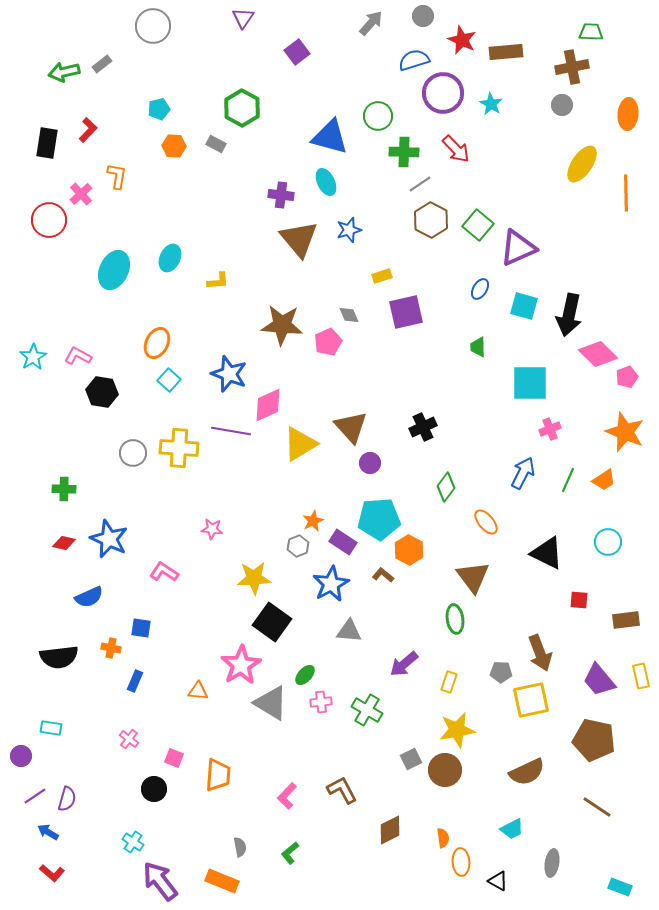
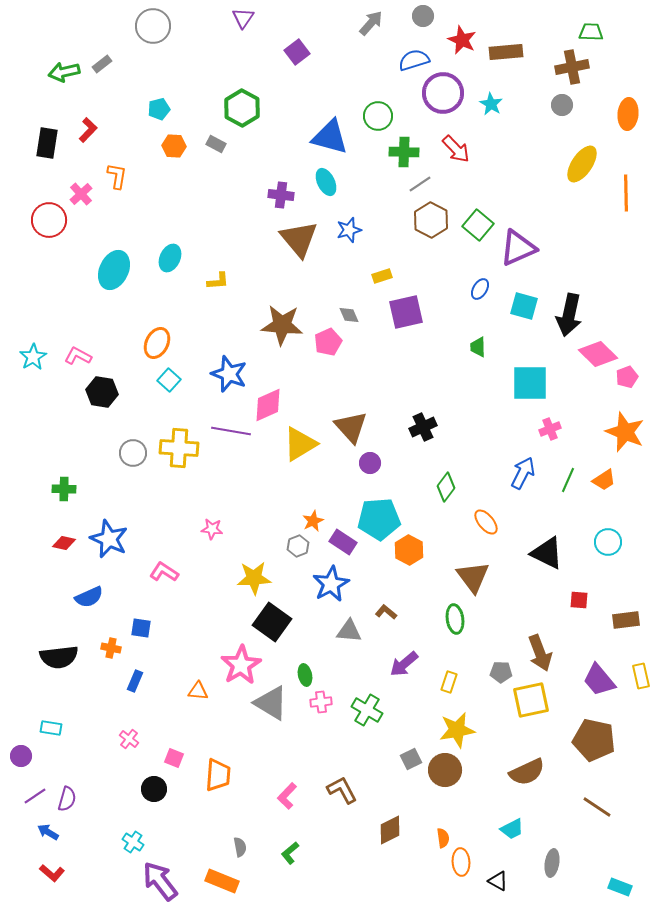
brown L-shape at (383, 575): moved 3 px right, 37 px down
green ellipse at (305, 675): rotated 55 degrees counterclockwise
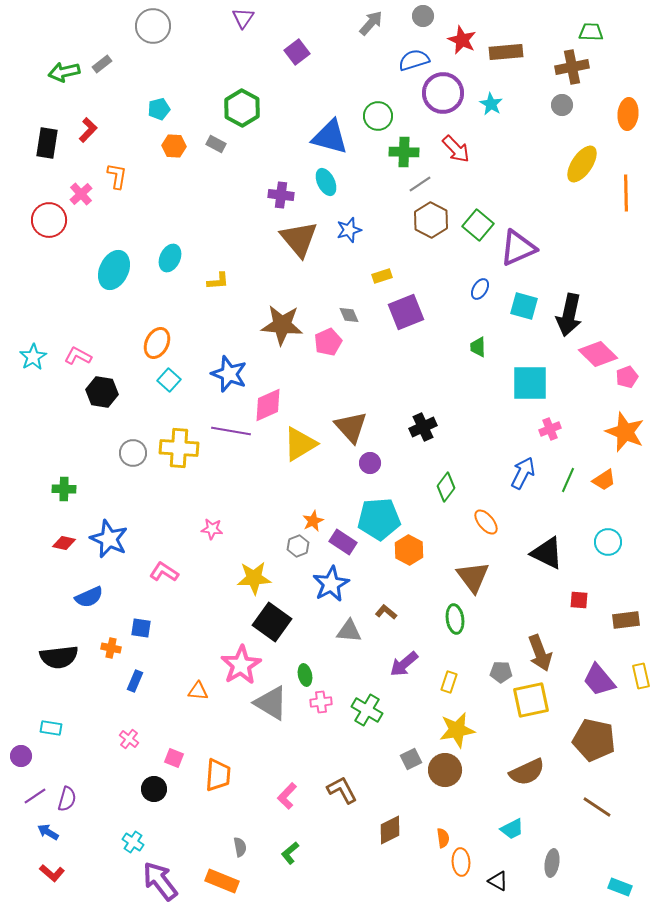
purple square at (406, 312): rotated 9 degrees counterclockwise
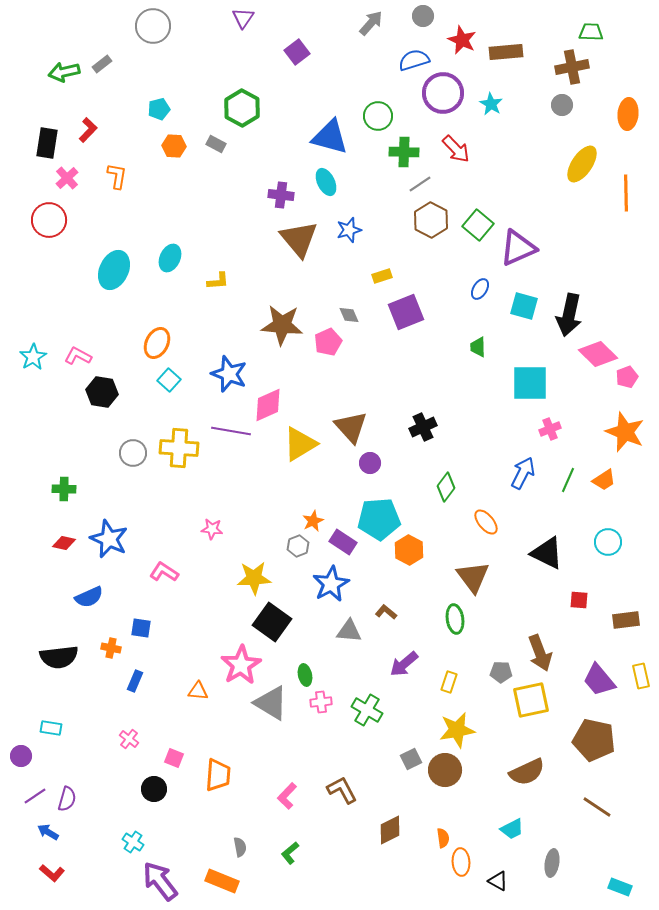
pink cross at (81, 194): moved 14 px left, 16 px up
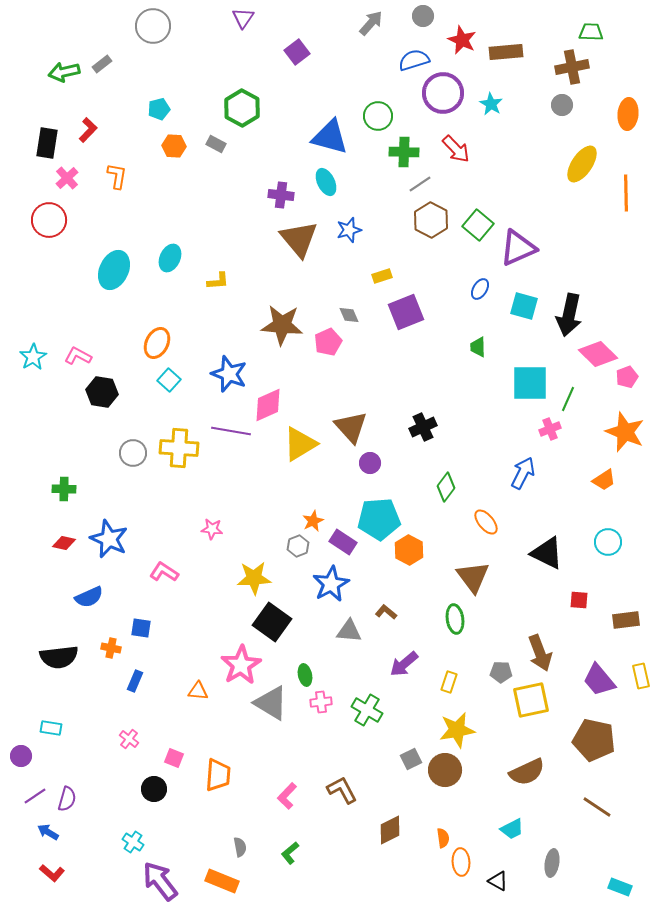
green line at (568, 480): moved 81 px up
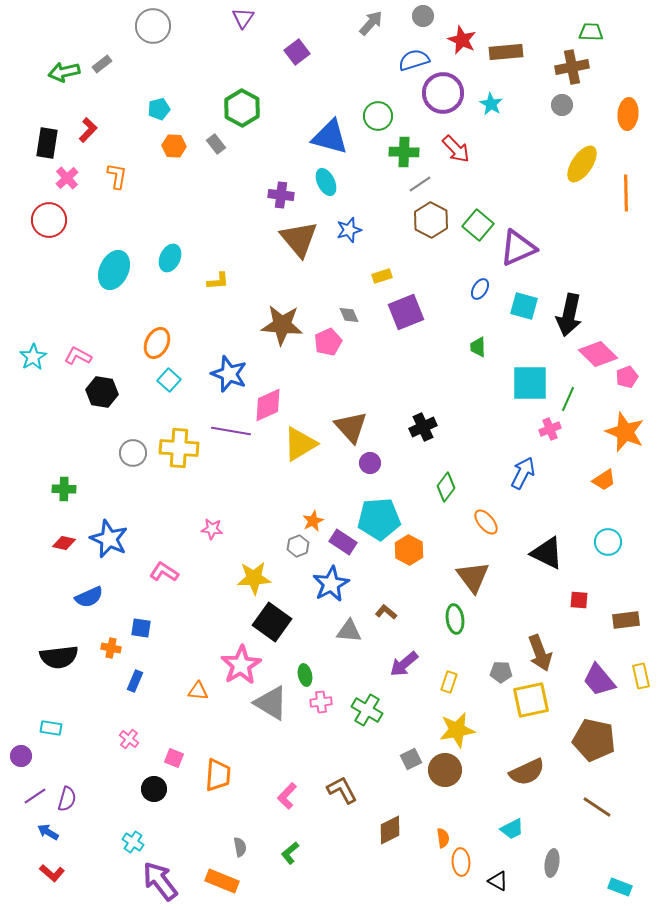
gray rectangle at (216, 144): rotated 24 degrees clockwise
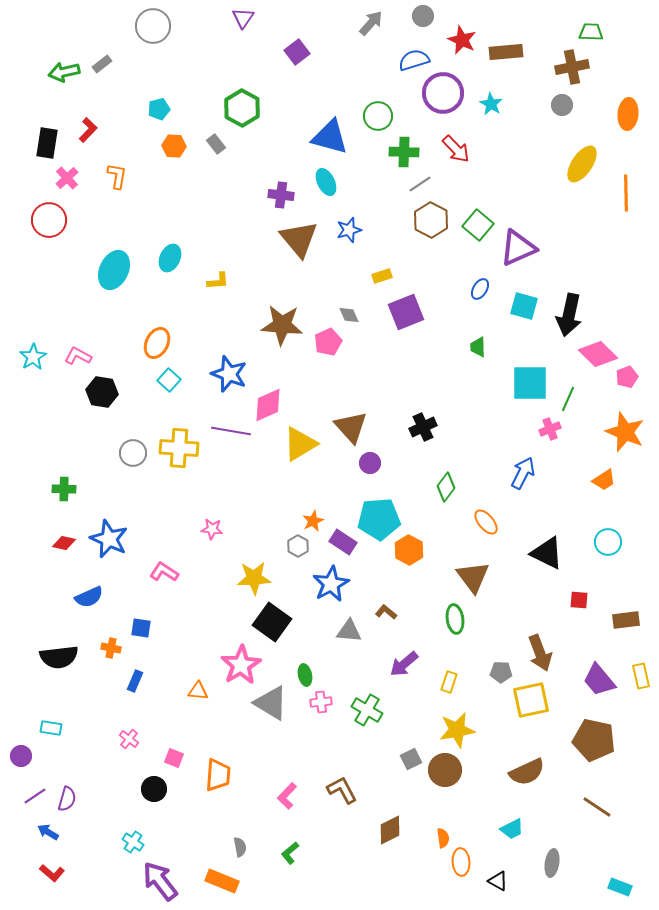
gray hexagon at (298, 546): rotated 10 degrees counterclockwise
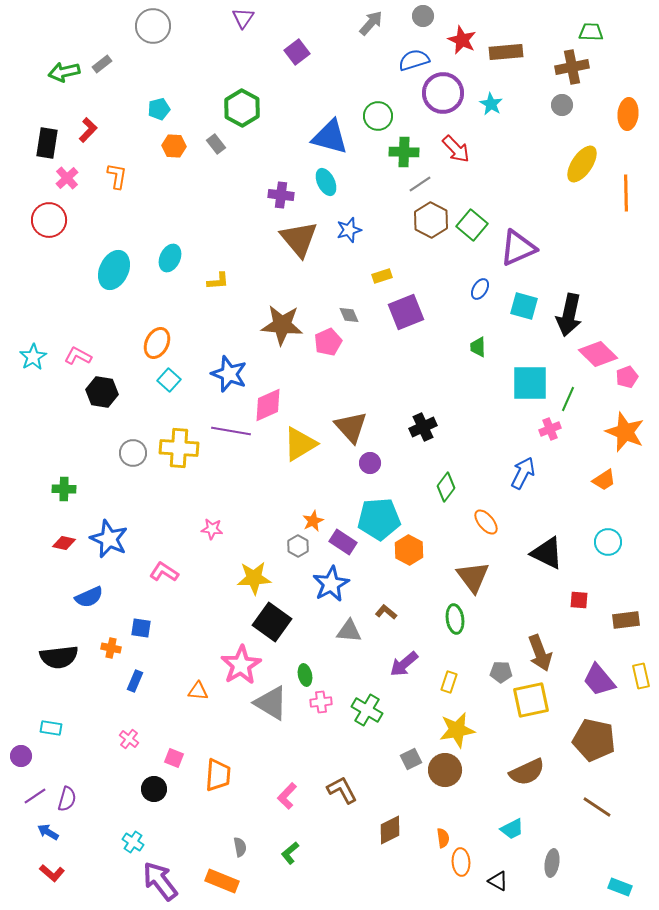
green square at (478, 225): moved 6 px left
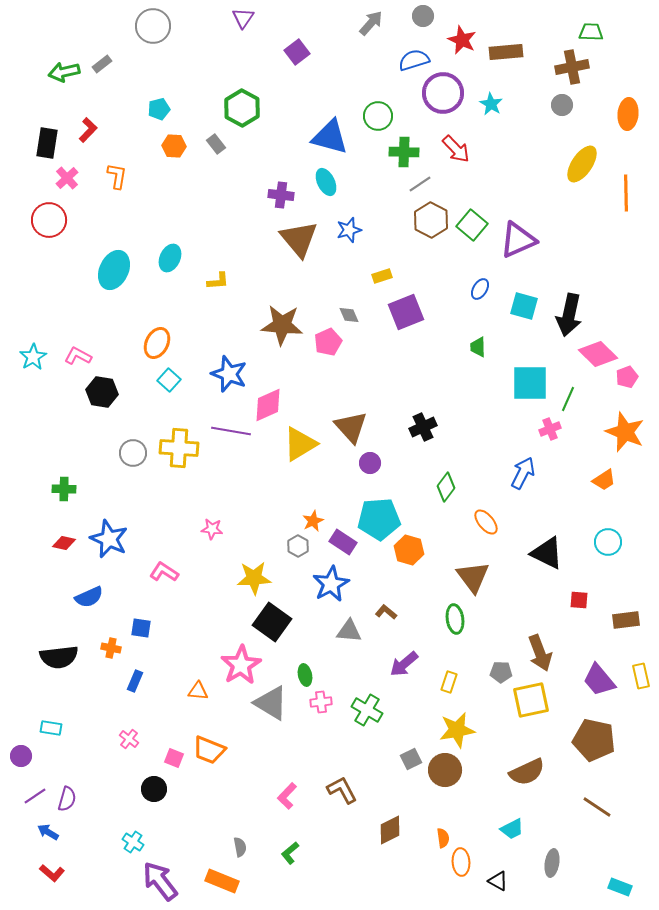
purple triangle at (518, 248): moved 8 px up
orange hexagon at (409, 550): rotated 12 degrees counterclockwise
orange trapezoid at (218, 775): moved 9 px left, 25 px up; rotated 108 degrees clockwise
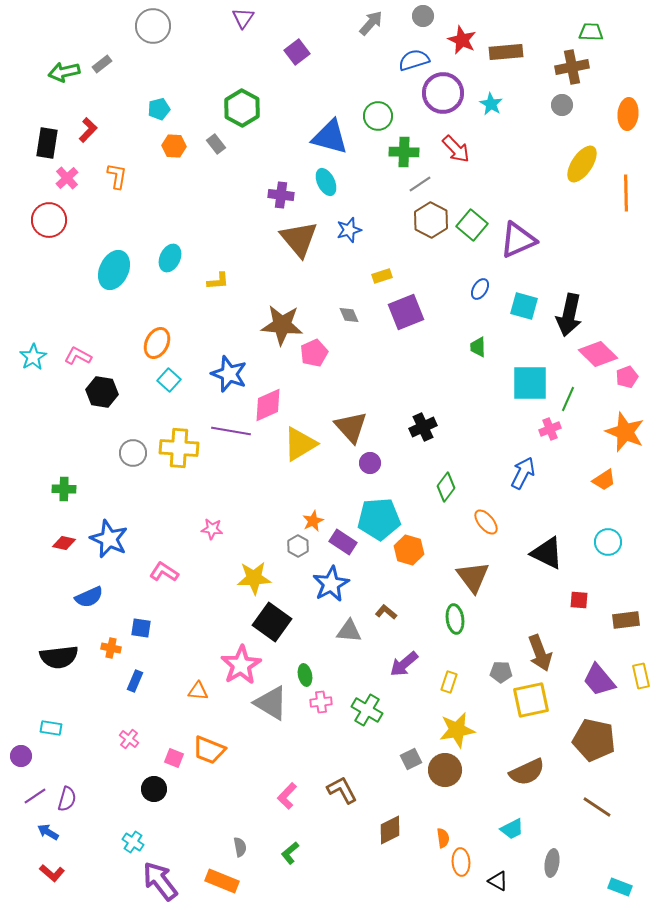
pink pentagon at (328, 342): moved 14 px left, 11 px down
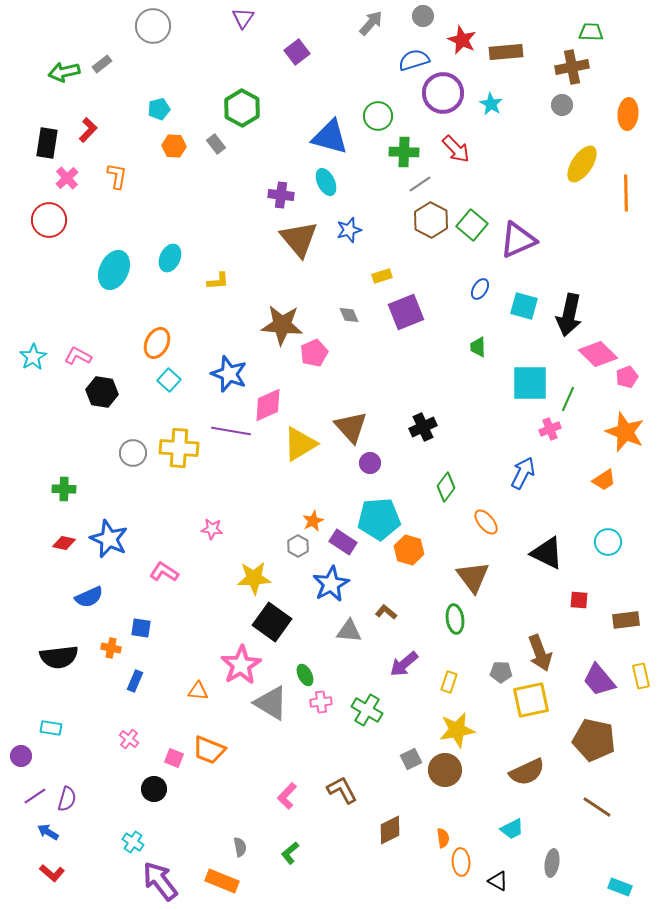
green ellipse at (305, 675): rotated 15 degrees counterclockwise
